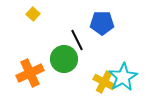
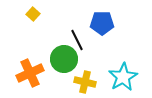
yellow cross: moved 19 px left; rotated 15 degrees counterclockwise
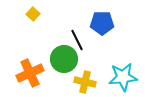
cyan star: rotated 24 degrees clockwise
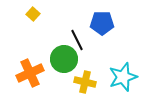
cyan star: rotated 12 degrees counterclockwise
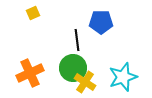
yellow square: moved 1 px up; rotated 24 degrees clockwise
blue pentagon: moved 1 px left, 1 px up
black line: rotated 20 degrees clockwise
green circle: moved 9 px right, 9 px down
yellow cross: rotated 20 degrees clockwise
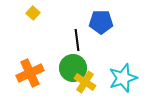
yellow square: rotated 24 degrees counterclockwise
cyan star: moved 1 px down
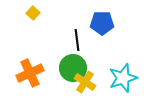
blue pentagon: moved 1 px right, 1 px down
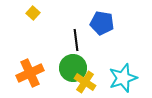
blue pentagon: rotated 10 degrees clockwise
black line: moved 1 px left
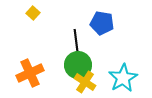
green circle: moved 5 px right, 3 px up
cyan star: rotated 12 degrees counterclockwise
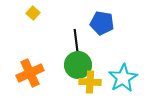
yellow cross: moved 5 px right; rotated 30 degrees counterclockwise
